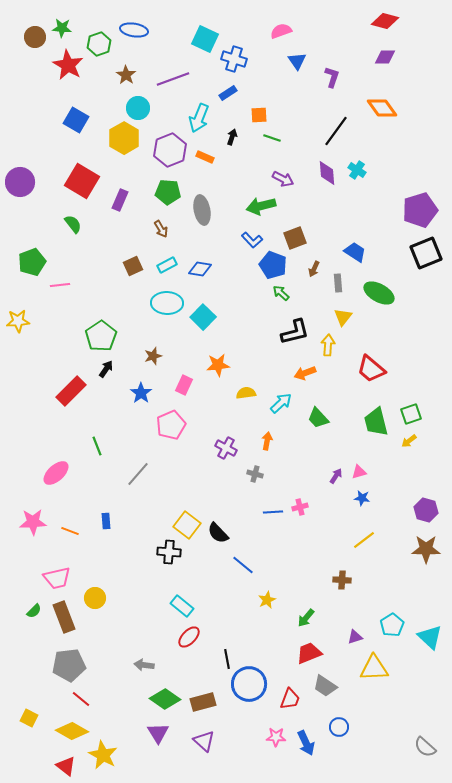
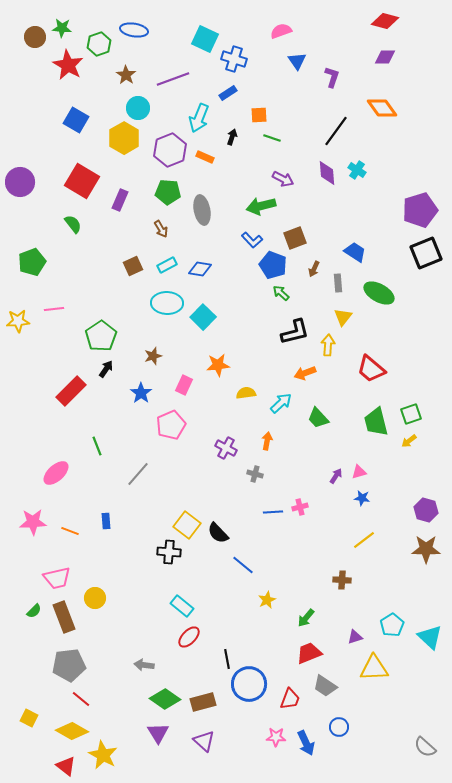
pink line at (60, 285): moved 6 px left, 24 px down
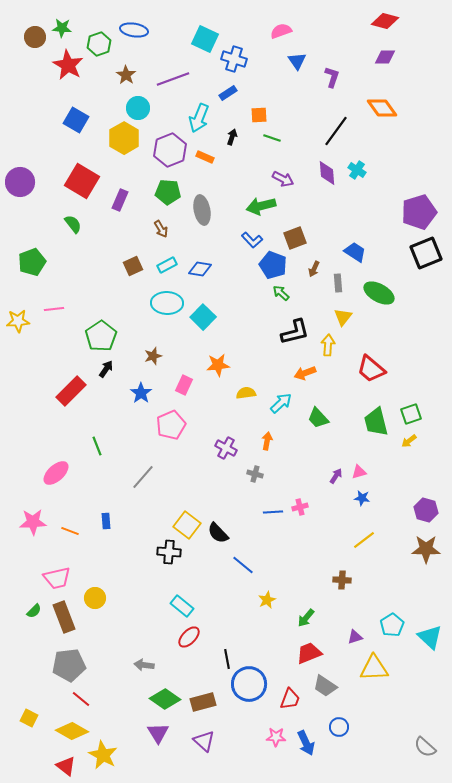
purple pentagon at (420, 210): moved 1 px left, 2 px down
gray line at (138, 474): moved 5 px right, 3 px down
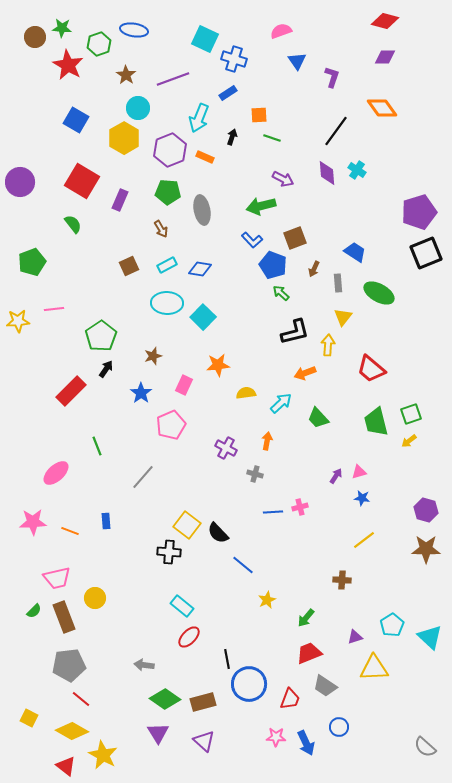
brown square at (133, 266): moved 4 px left
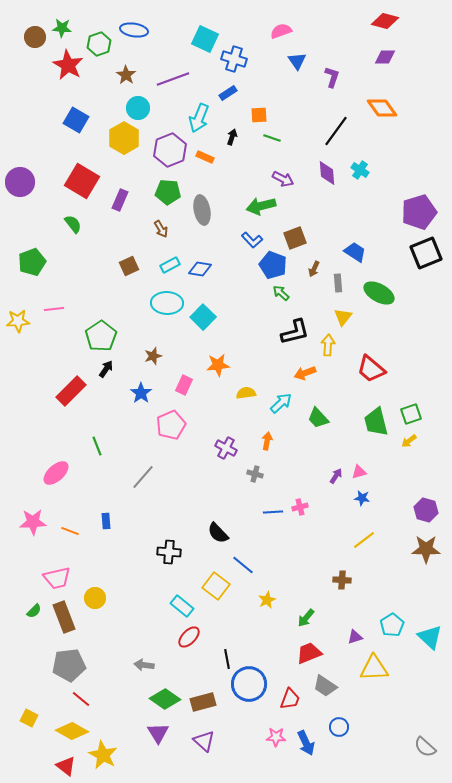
cyan cross at (357, 170): moved 3 px right
cyan rectangle at (167, 265): moved 3 px right
yellow square at (187, 525): moved 29 px right, 61 px down
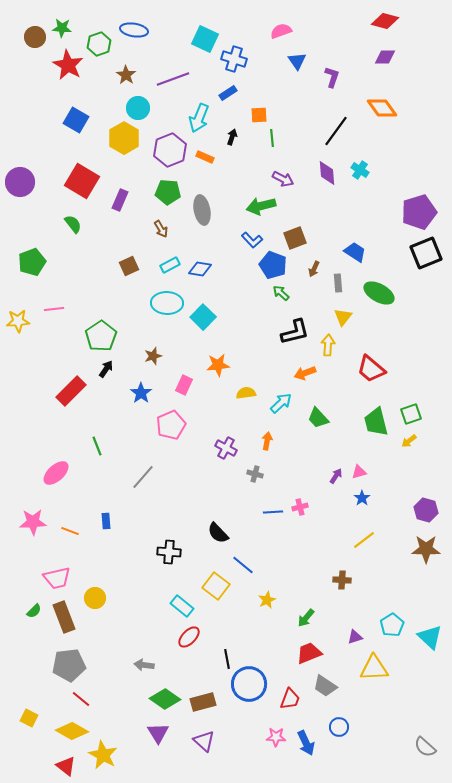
green line at (272, 138): rotated 66 degrees clockwise
blue star at (362, 498): rotated 28 degrees clockwise
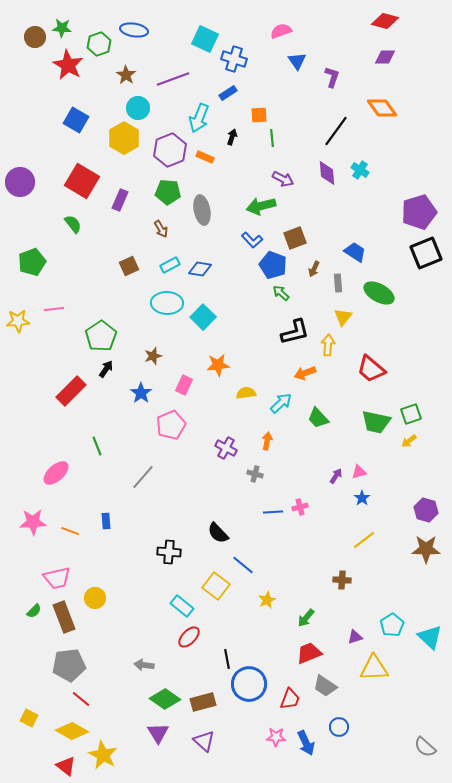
green trapezoid at (376, 422): rotated 64 degrees counterclockwise
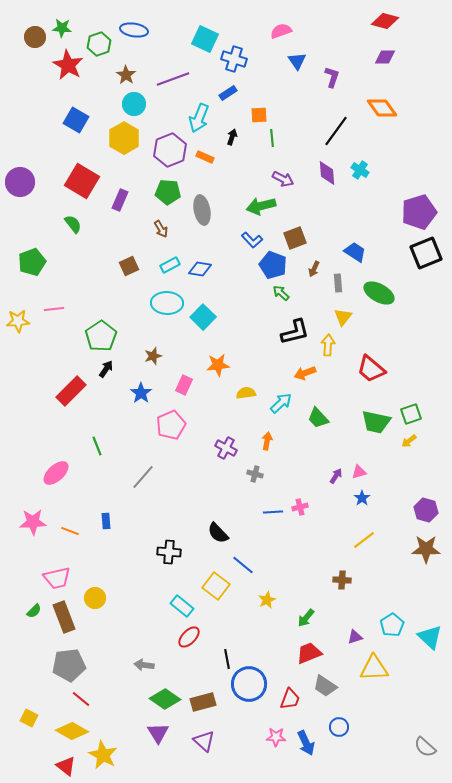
cyan circle at (138, 108): moved 4 px left, 4 px up
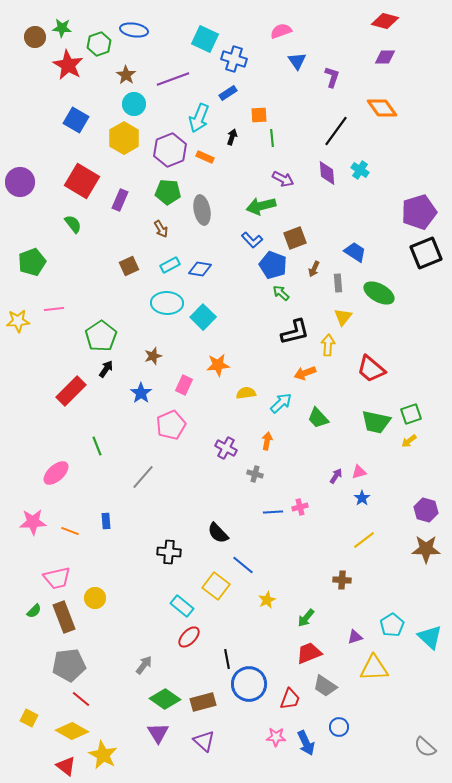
gray arrow at (144, 665): rotated 120 degrees clockwise
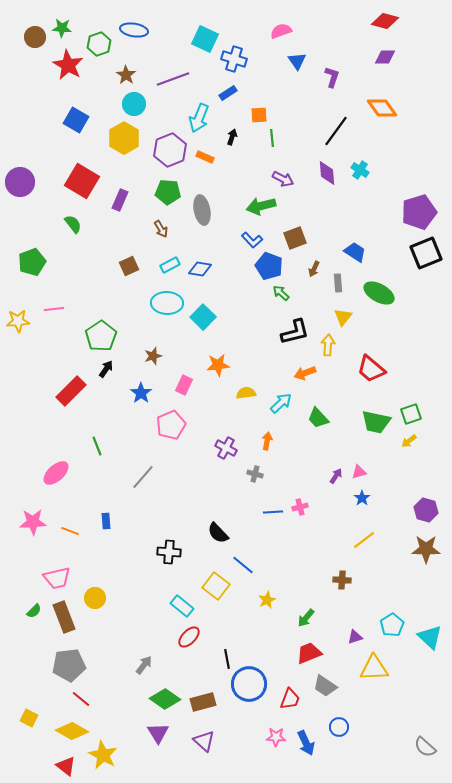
blue pentagon at (273, 265): moved 4 px left, 1 px down
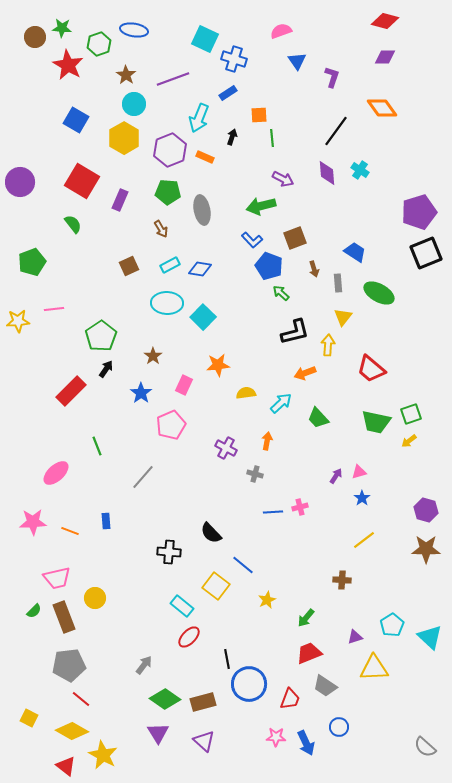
brown arrow at (314, 269): rotated 42 degrees counterclockwise
brown star at (153, 356): rotated 18 degrees counterclockwise
black semicircle at (218, 533): moved 7 px left
